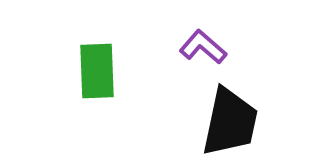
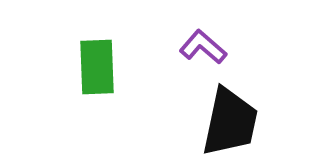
green rectangle: moved 4 px up
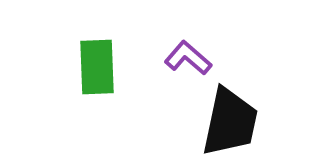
purple L-shape: moved 15 px left, 11 px down
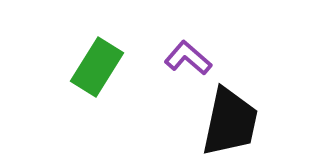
green rectangle: rotated 34 degrees clockwise
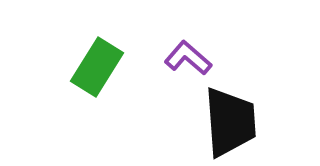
black trapezoid: rotated 16 degrees counterclockwise
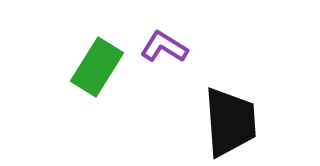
purple L-shape: moved 24 px left, 11 px up; rotated 9 degrees counterclockwise
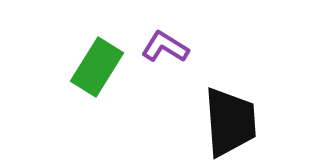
purple L-shape: moved 1 px right
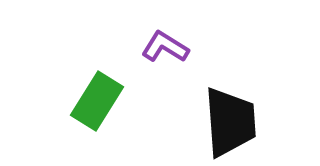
green rectangle: moved 34 px down
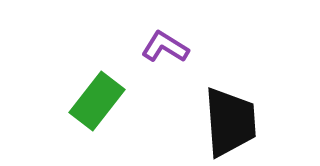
green rectangle: rotated 6 degrees clockwise
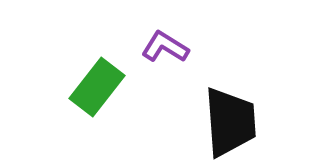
green rectangle: moved 14 px up
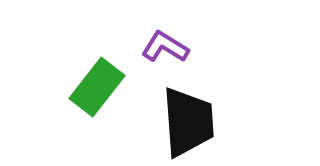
black trapezoid: moved 42 px left
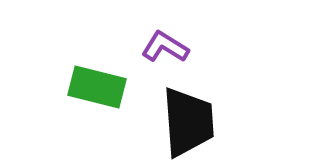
green rectangle: rotated 66 degrees clockwise
